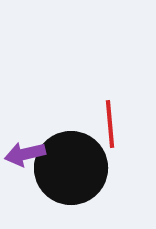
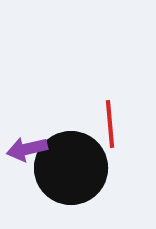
purple arrow: moved 2 px right, 5 px up
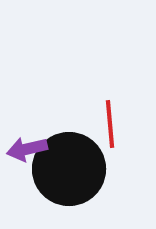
black circle: moved 2 px left, 1 px down
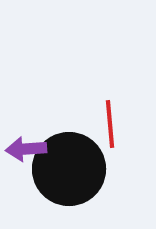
purple arrow: moved 1 px left; rotated 9 degrees clockwise
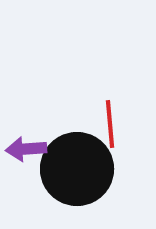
black circle: moved 8 px right
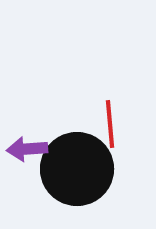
purple arrow: moved 1 px right
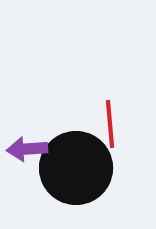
black circle: moved 1 px left, 1 px up
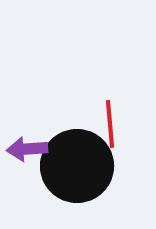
black circle: moved 1 px right, 2 px up
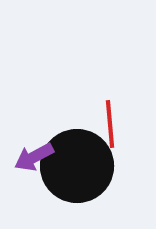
purple arrow: moved 7 px right, 8 px down; rotated 24 degrees counterclockwise
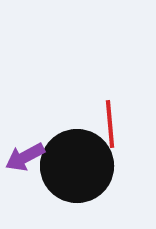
purple arrow: moved 9 px left
